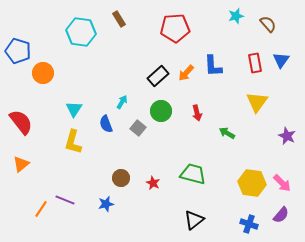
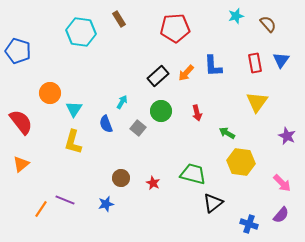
orange circle: moved 7 px right, 20 px down
yellow hexagon: moved 11 px left, 21 px up
black triangle: moved 19 px right, 17 px up
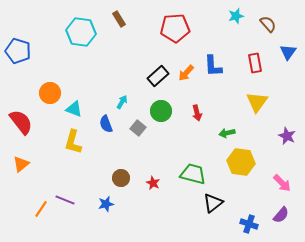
blue triangle: moved 7 px right, 8 px up
cyan triangle: rotated 42 degrees counterclockwise
green arrow: rotated 42 degrees counterclockwise
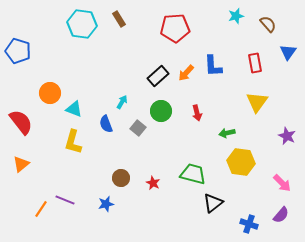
cyan hexagon: moved 1 px right, 8 px up
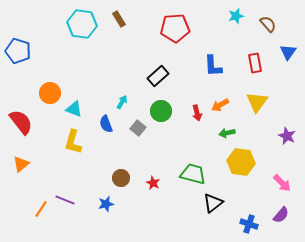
orange arrow: moved 34 px right, 32 px down; rotated 18 degrees clockwise
